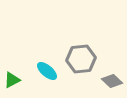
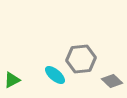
cyan ellipse: moved 8 px right, 4 px down
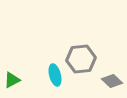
cyan ellipse: rotated 35 degrees clockwise
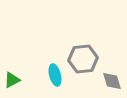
gray hexagon: moved 2 px right
gray diamond: rotated 30 degrees clockwise
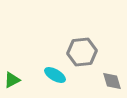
gray hexagon: moved 1 px left, 7 px up
cyan ellipse: rotated 45 degrees counterclockwise
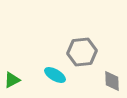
gray diamond: rotated 15 degrees clockwise
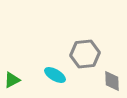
gray hexagon: moved 3 px right, 2 px down
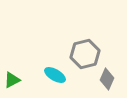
gray hexagon: rotated 8 degrees counterclockwise
gray diamond: moved 5 px left, 2 px up; rotated 25 degrees clockwise
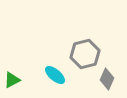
cyan ellipse: rotated 10 degrees clockwise
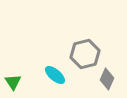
green triangle: moved 1 px right, 2 px down; rotated 36 degrees counterclockwise
